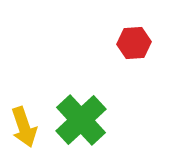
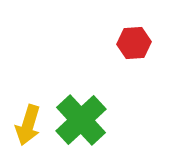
yellow arrow: moved 4 px right, 2 px up; rotated 36 degrees clockwise
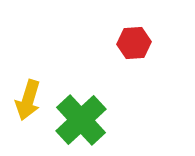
yellow arrow: moved 25 px up
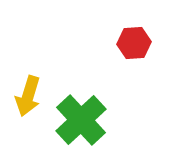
yellow arrow: moved 4 px up
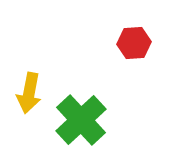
yellow arrow: moved 1 px right, 3 px up; rotated 6 degrees counterclockwise
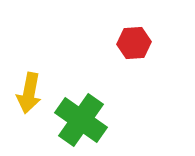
green cross: rotated 12 degrees counterclockwise
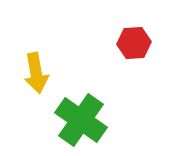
yellow arrow: moved 7 px right, 20 px up; rotated 21 degrees counterclockwise
